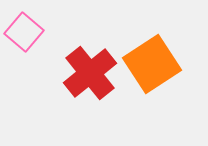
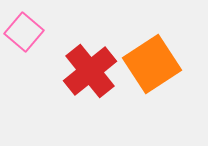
red cross: moved 2 px up
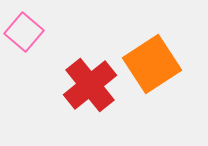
red cross: moved 14 px down
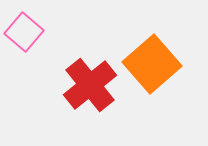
orange square: rotated 8 degrees counterclockwise
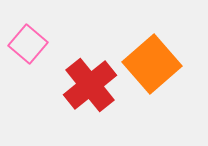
pink square: moved 4 px right, 12 px down
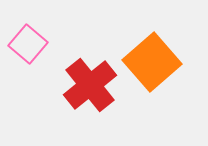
orange square: moved 2 px up
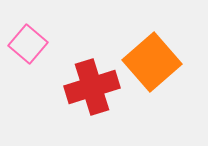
red cross: moved 2 px right, 2 px down; rotated 22 degrees clockwise
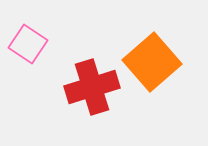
pink square: rotated 6 degrees counterclockwise
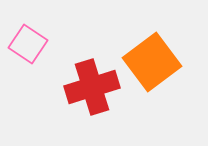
orange square: rotated 4 degrees clockwise
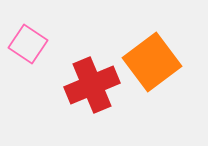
red cross: moved 2 px up; rotated 6 degrees counterclockwise
